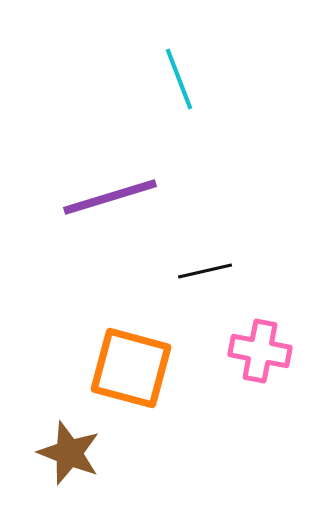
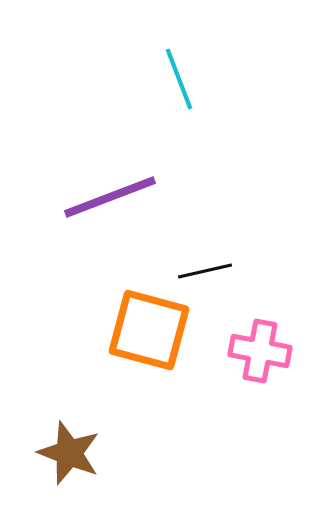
purple line: rotated 4 degrees counterclockwise
orange square: moved 18 px right, 38 px up
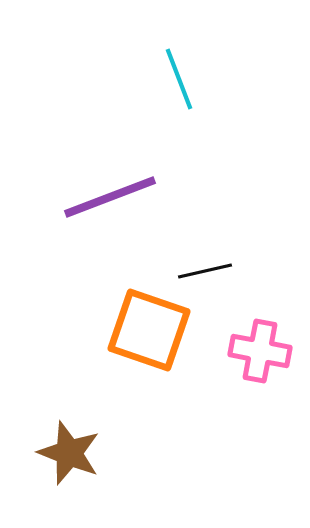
orange square: rotated 4 degrees clockwise
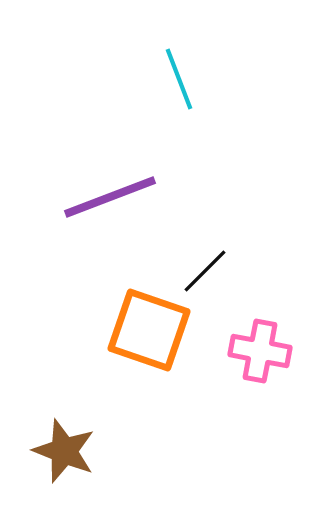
black line: rotated 32 degrees counterclockwise
brown star: moved 5 px left, 2 px up
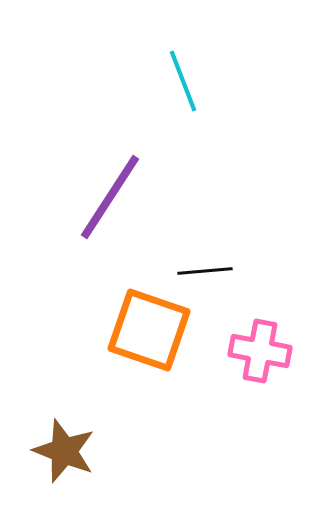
cyan line: moved 4 px right, 2 px down
purple line: rotated 36 degrees counterclockwise
black line: rotated 40 degrees clockwise
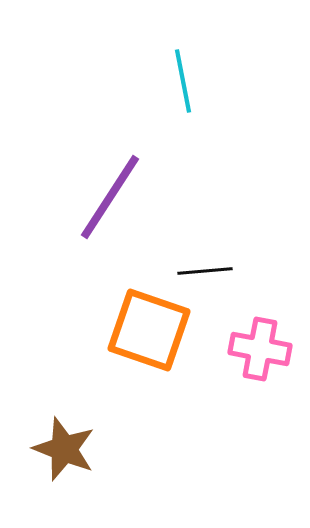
cyan line: rotated 10 degrees clockwise
pink cross: moved 2 px up
brown star: moved 2 px up
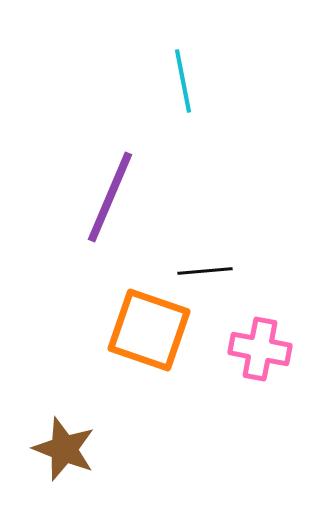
purple line: rotated 10 degrees counterclockwise
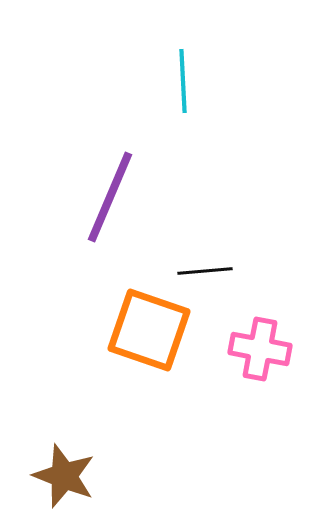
cyan line: rotated 8 degrees clockwise
brown star: moved 27 px down
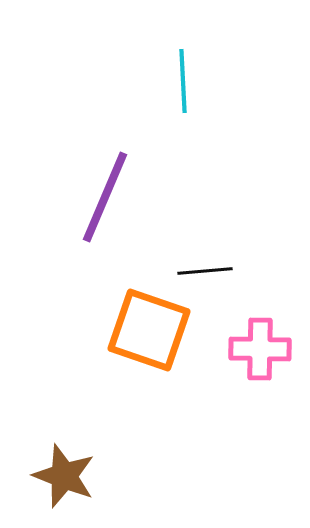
purple line: moved 5 px left
pink cross: rotated 10 degrees counterclockwise
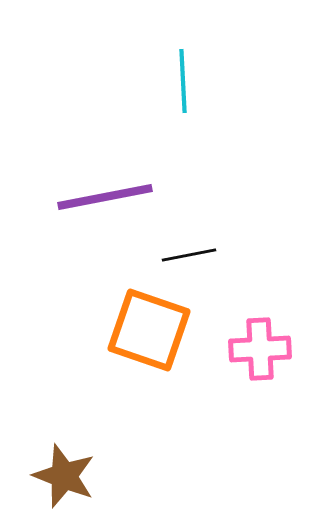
purple line: rotated 56 degrees clockwise
black line: moved 16 px left, 16 px up; rotated 6 degrees counterclockwise
pink cross: rotated 4 degrees counterclockwise
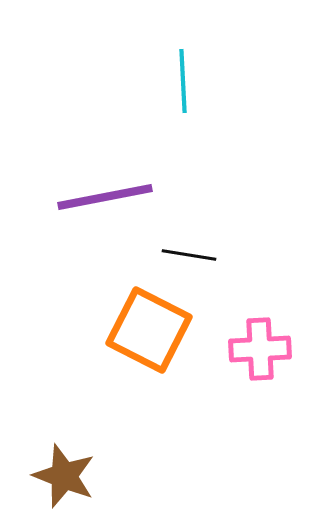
black line: rotated 20 degrees clockwise
orange square: rotated 8 degrees clockwise
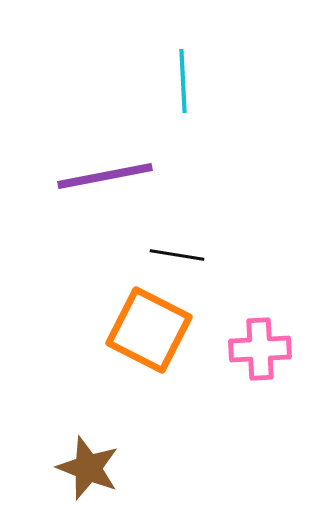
purple line: moved 21 px up
black line: moved 12 px left
brown star: moved 24 px right, 8 px up
